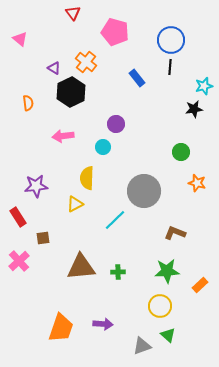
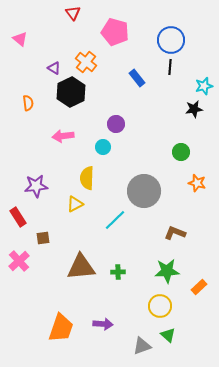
orange rectangle: moved 1 px left, 2 px down
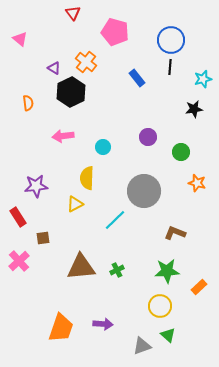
cyan star: moved 1 px left, 7 px up
purple circle: moved 32 px right, 13 px down
green cross: moved 1 px left, 2 px up; rotated 24 degrees counterclockwise
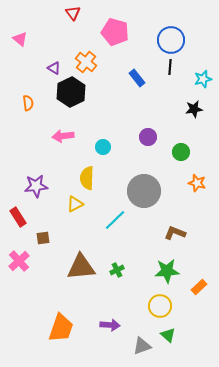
purple arrow: moved 7 px right, 1 px down
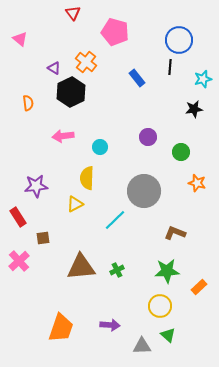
blue circle: moved 8 px right
cyan circle: moved 3 px left
gray triangle: rotated 18 degrees clockwise
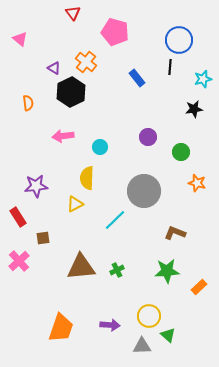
yellow circle: moved 11 px left, 10 px down
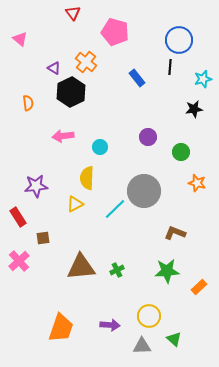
cyan line: moved 11 px up
green triangle: moved 6 px right, 4 px down
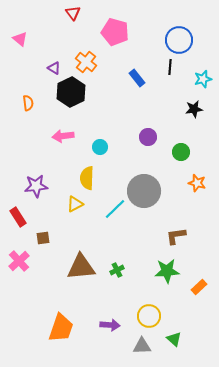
brown L-shape: moved 1 px right, 3 px down; rotated 30 degrees counterclockwise
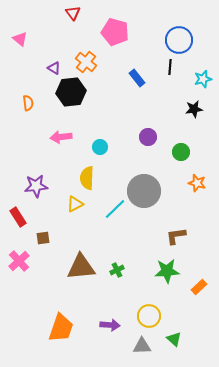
black hexagon: rotated 20 degrees clockwise
pink arrow: moved 2 px left, 1 px down
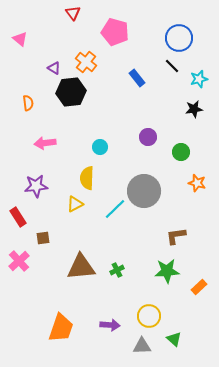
blue circle: moved 2 px up
black line: moved 2 px right, 1 px up; rotated 49 degrees counterclockwise
cyan star: moved 4 px left
pink arrow: moved 16 px left, 6 px down
